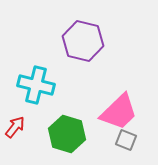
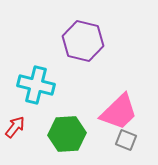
green hexagon: rotated 21 degrees counterclockwise
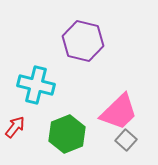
green hexagon: rotated 18 degrees counterclockwise
gray square: rotated 20 degrees clockwise
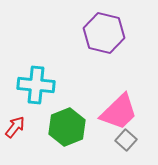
purple hexagon: moved 21 px right, 8 px up
cyan cross: rotated 9 degrees counterclockwise
green hexagon: moved 7 px up
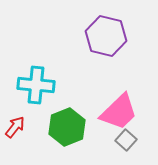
purple hexagon: moved 2 px right, 3 px down
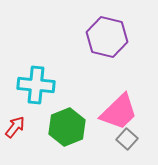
purple hexagon: moved 1 px right, 1 px down
gray square: moved 1 px right, 1 px up
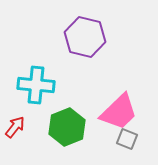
purple hexagon: moved 22 px left
gray square: rotated 20 degrees counterclockwise
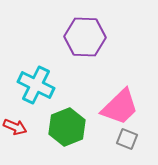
purple hexagon: rotated 12 degrees counterclockwise
cyan cross: rotated 21 degrees clockwise
pink trapezoid: moved 1 px right, 5 px up
red arrow: rotated 75 degrees clockwise
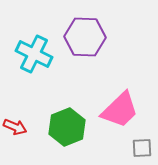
cyan cross: moved 2 px left, 31 px up
pink trapezoid: moved 3 px down
gray square: moved 15 px right, 9 px down; rotated 25 degrees counterclockwise
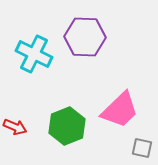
green hexagon: moved 1 px up
gray square: rotated 15 degrees clockwise
